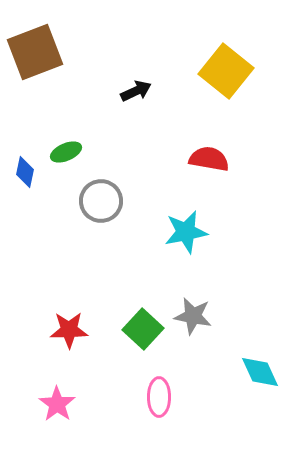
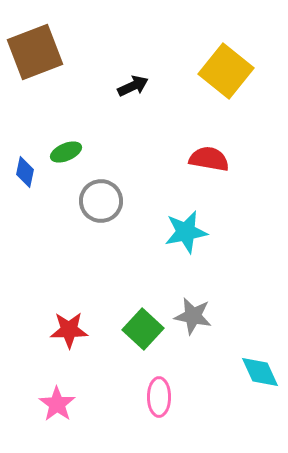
black arrow: moved 3 px left, 5 px up
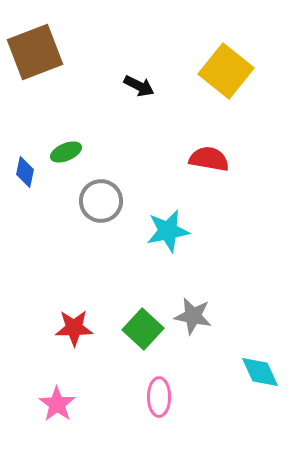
black arrow: moved 6 px right; rotated 52 degrees clockwise
cyan star: moved 18 px left, 1 px up
red star: moved 5 px right, 2 px up
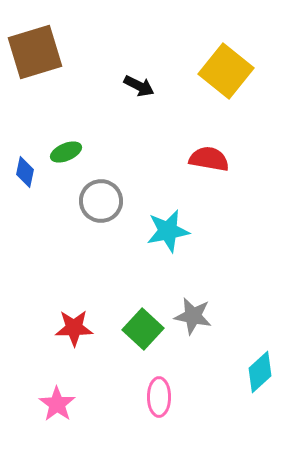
brown square: rotated 4 degrees clockwise
cyan diamond: rotated 72 degrees clockwise
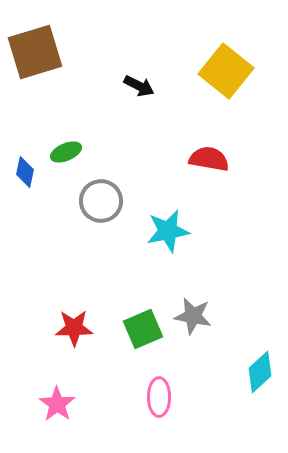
green square: rotated 24 degrees clockwise
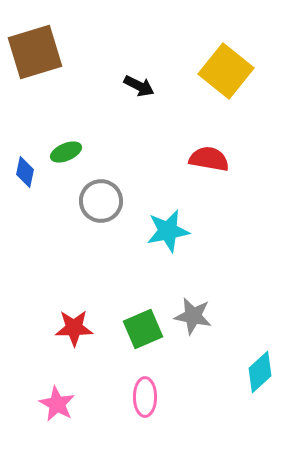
pink ellipse: moved 14 px left
pink star: rotated 6 degrees counterclockwise
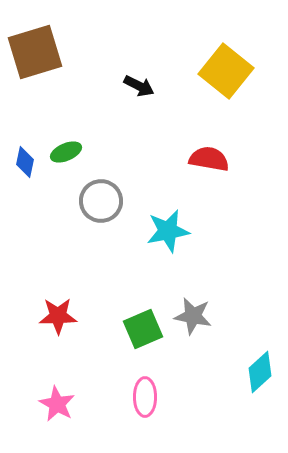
blue diamond: moved 10 px up
red star: moved 16 px left, 12 px up
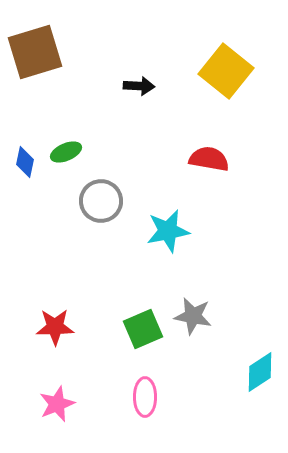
black arrow: rotated 24 degrees counterclockwise
red star: moved 3 px left, 11 px down
cyan diamond: rotated 9 degrees clockwise
pink star: rotated 21 degrees clockwise
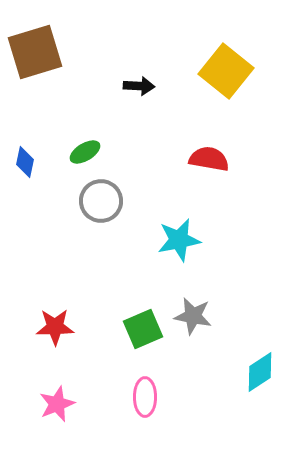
green ellipse: moved 19 px right; rotated 8 degrees counterclockwise
cyan star: moved 11 px right, 9 px down
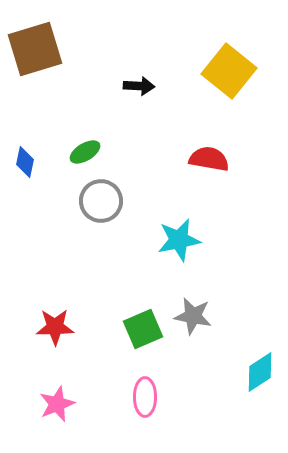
brown square: moved 3 px up
yellow square: moved 3 px right
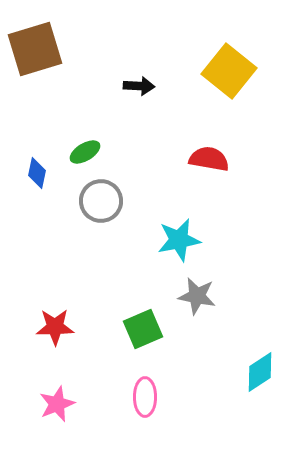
blue diamond: moved 12 px right, 11 px down
gray star: moved 4 px right, 20 px up
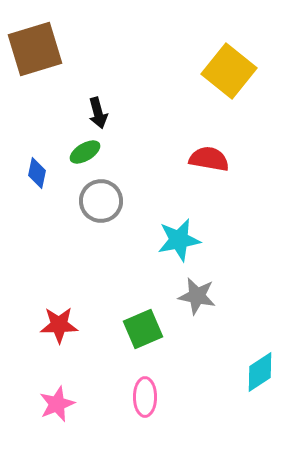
black arrow: moved 41 px left, 27 px down; rotated 72 degrees clockwise
red star: moved 4 px right, 2 px up
